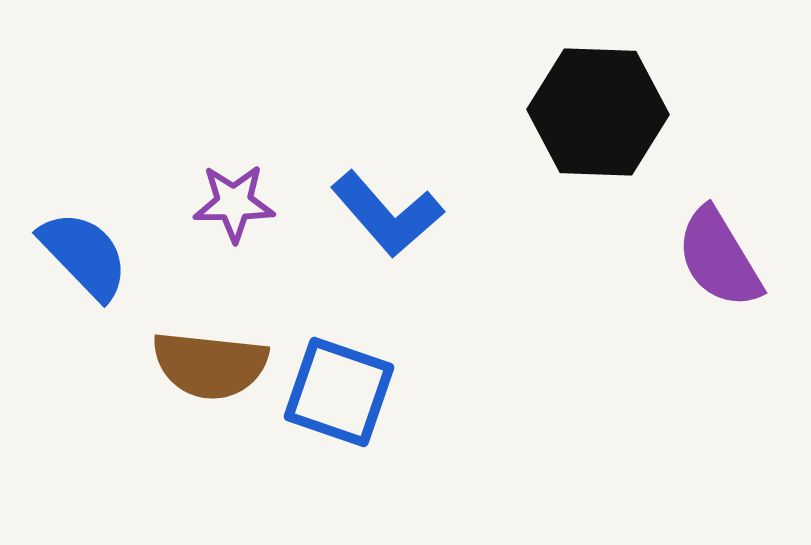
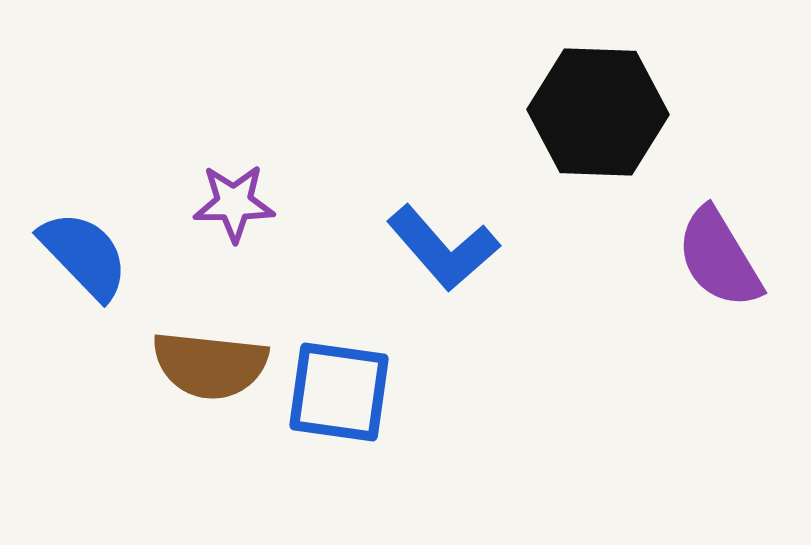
blue L-shape: moved 56 px right, 34 px down
blue square: rotated 11 degrees counterclockwise
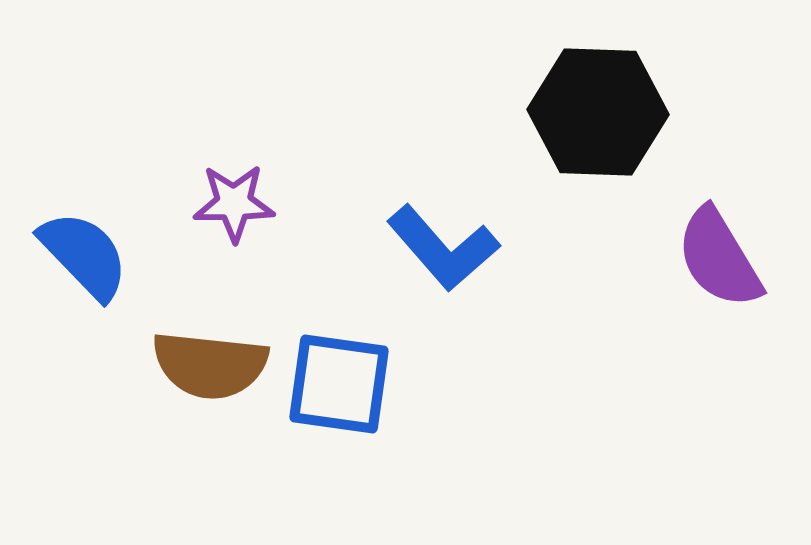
blue square: moved 8 px up
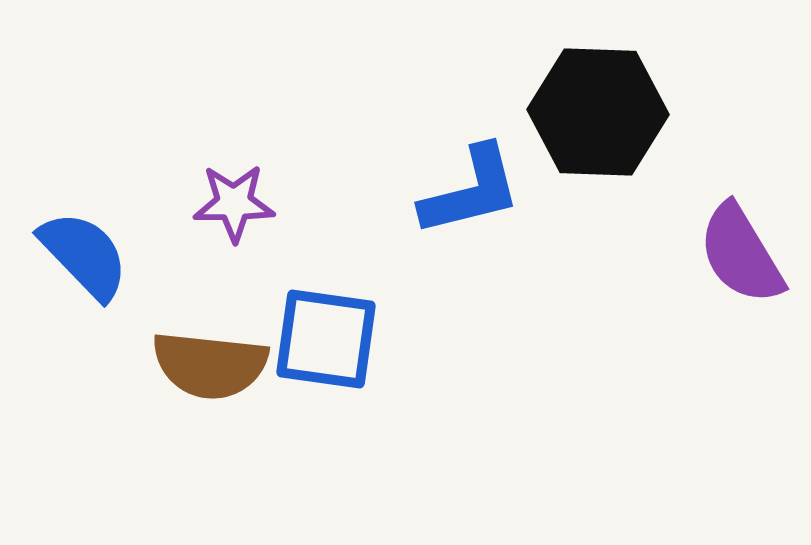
blue L-shape: moved 28 px right, 57 px up; rotated 63 degrees counterclockwise
purple semicircle: moved 22 px right, 4 px up
blue square: moved 13 px left, 45 px up
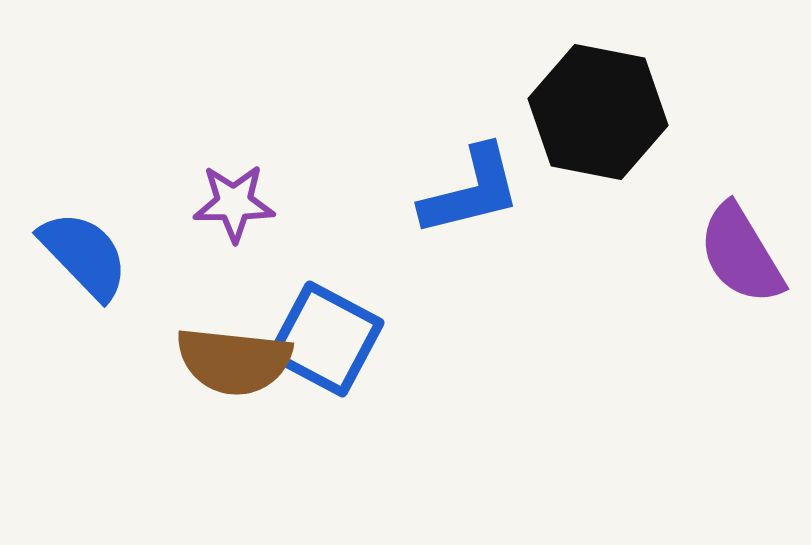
black hexagon: rotated 9 degrees clockwise
blue square: rotated 20 degrees clockwise
brown semicircle: moved 24 px right, 4 px up
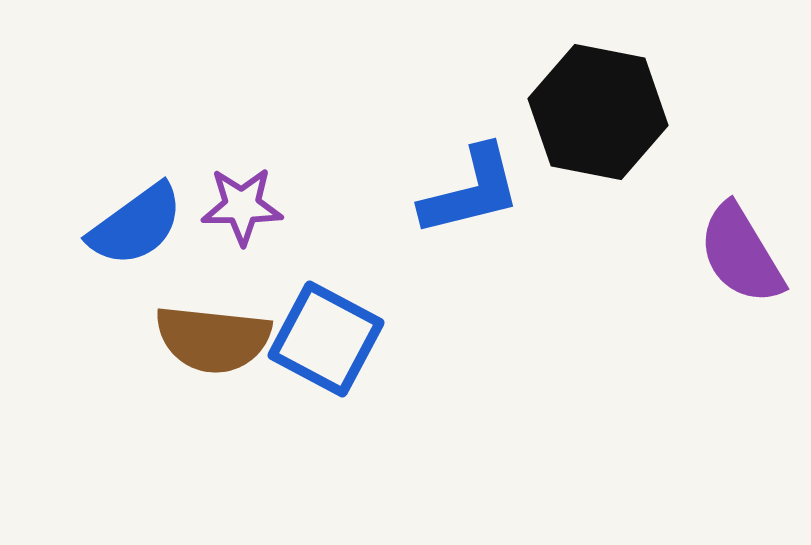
purple star: moved 8 px right, 3 px down
blue semicircle: moved 52 px right, 30 px up; rotated 98 degrees clockwise
brown semicircle: moved 21 px left, 22 px up
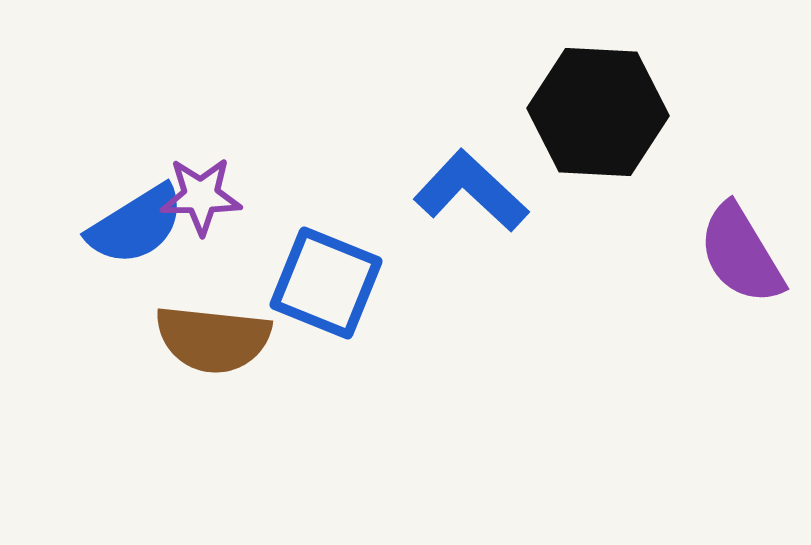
black hexagon: rotated 8 degrees counterclockwise
blue L-shape: rotated 123 degrees counterclockwise
purple star: moved 41 px left, 10 px up
blue semicircle: rotated 4 degrees clockwise
blue square: moved 56 px up; rotated 6 degrees counterclockwise
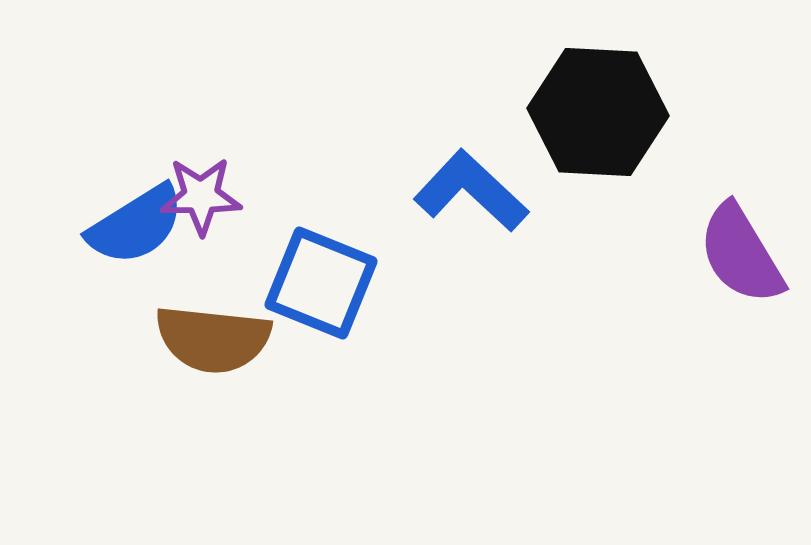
blue square: moved 5 px left
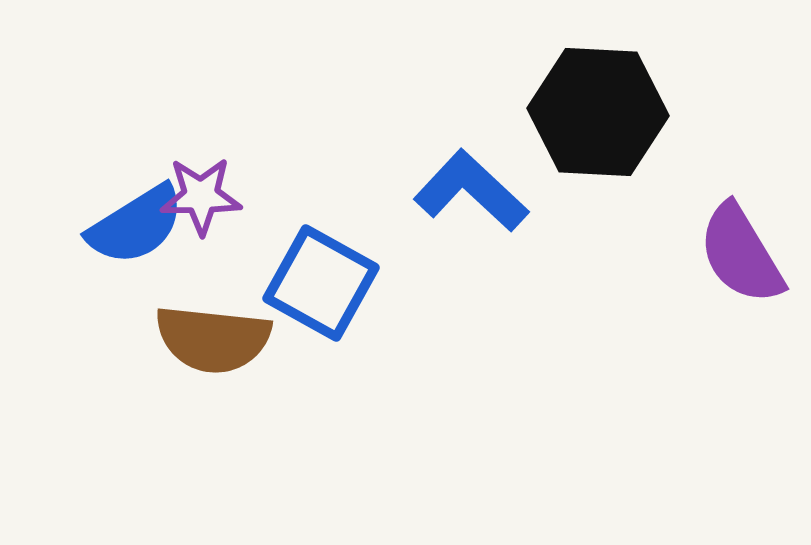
blue square: rotated 7 degrees clockwise
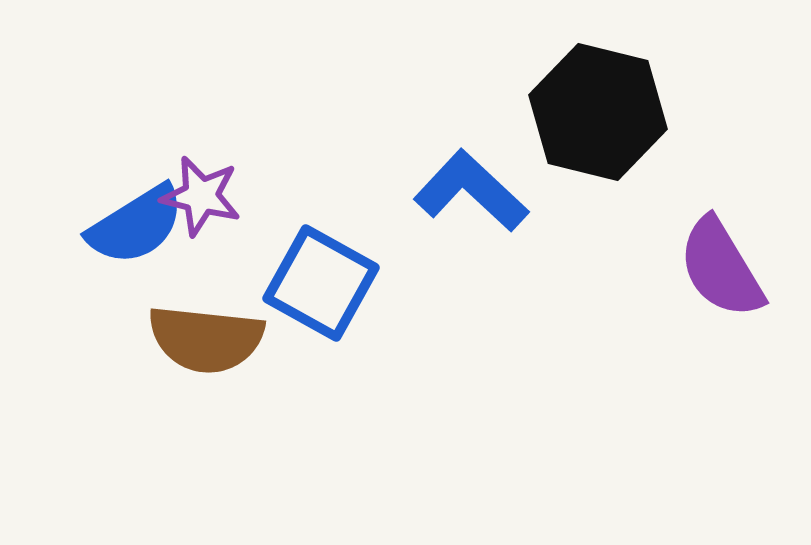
black hexagon: rotated 11 degrees clockwise
purple star: rotated 14 degrees clockwise
purple semicircle: moved 20 px left, 14 px down
brown semicircle: moved 7 px left
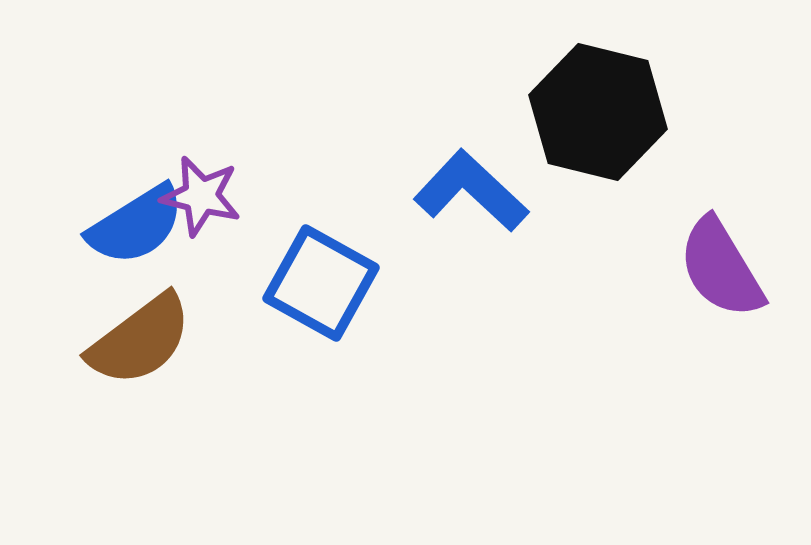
brown semicircle: moved 66 px left, 1 px down; rotated 43 degrees counterclockwise
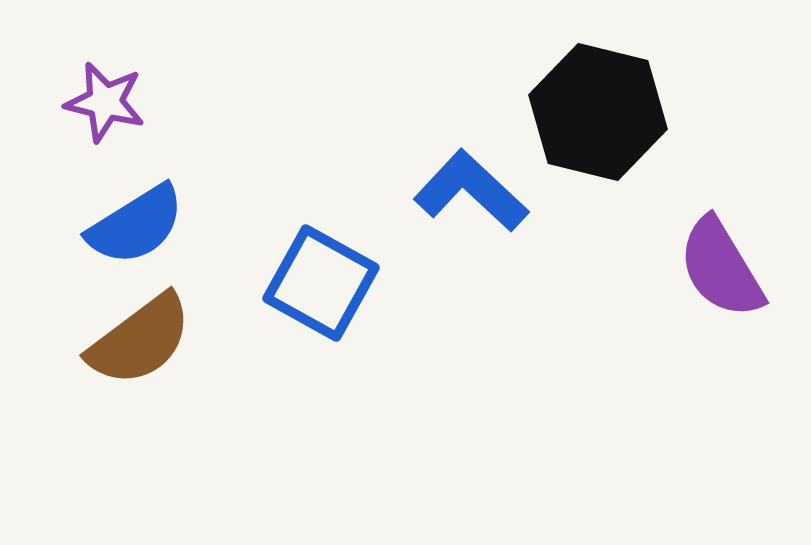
purple star: moved 96 px left, 94 px up
